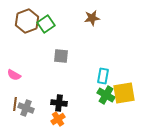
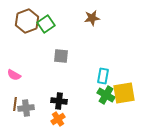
black cross: moved 2 px up
gray cross: rotated 28 degrees counterclockwise
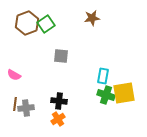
brown hexagon: moved 2 px down
green cross: rotated 12 degrees counterclockwise
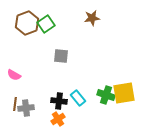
cyan rectangle: moved 25 px left, 22 px down; rotated 49 degrees counterclockwise
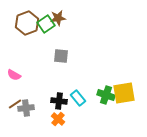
brown star: moved 34 px left
brown line: rotated 48 degrees clockwise
orange cross: rotated 16 degrees counterclockwise
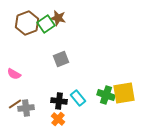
brown star: rotated 21 degrees clockwise
gray square: moved 3 px down; rotated 28 degrees counterclockwise
pink semicircle: moved 1 px up
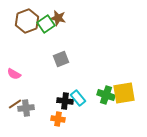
brown hexagon: moved 2 px up
black cross: moved 6 px right
orange cross: rotated 32 degrees counterclockwise
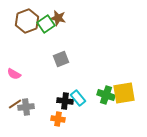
gray cross: moved 1 px up
